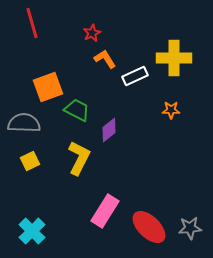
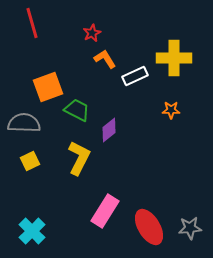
red ellipse: rotated 15 degrees clockwise
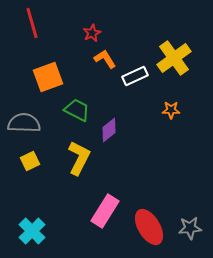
yellow cross: rotated 36 degrees counterclockwise
orange square: moved 10 px up
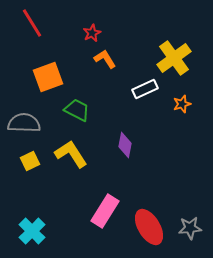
red line: rotated 16 degrees counterclockwise
white rectangle: moved 10 px right, 13 px down
orange star: moved 11 px right, 6 px up; rotated 18 degrees counterclockwise
purple diamond: moved 16 px right, 15 px down; rotated 40 degrees counterclockwise
yellow L-shape: moved 8 px left, 4 px up; rotated 60 degrees counterclockwise
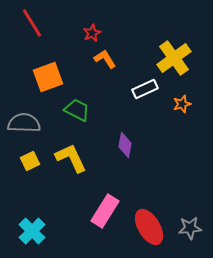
yellow L-shape: moved 4 px down; rotated 8 degrees clockwise
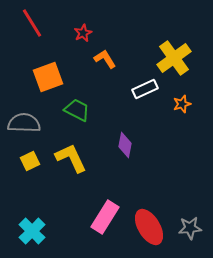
red star: moved 9 px left
pink rectangle: moved 6 px down
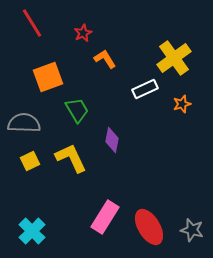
green trapezoid: rotated 32 degrees clockwise
purple diamond: moved 13 px left, 5 px up
gray star: moved 2 px right, 2 px down; rotated 20 degrees clockwise
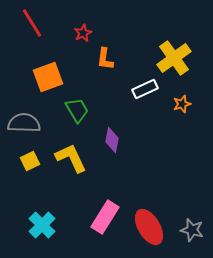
orange L-shape: rotated 140 degrees counterclockwise
cyan cross: moved 10 px right, 6 px up
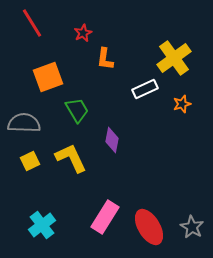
cyan cross: rotated 8 degrees clockwise
gray star: moved 3 px up; rotated 15 degrees clockwise
